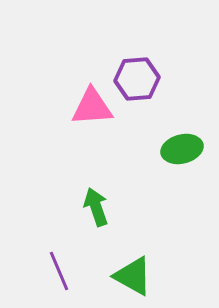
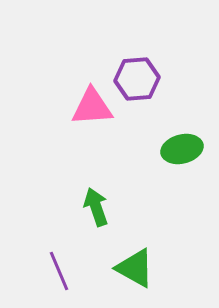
green triangle: moved 2 px right, 8 px up
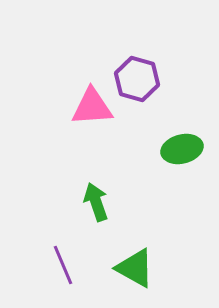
purple hexagon: rotated 21 degrees clockwise
green arrow: moved 5 px up
purple line: moved 4 px right, 6 px up
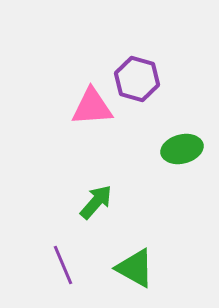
green arrow: rotated 60 degrees clockwise
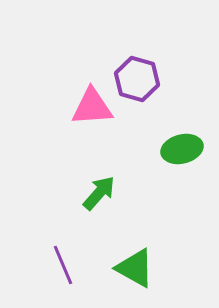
green arrow: moved 3 px right, 9 px up
